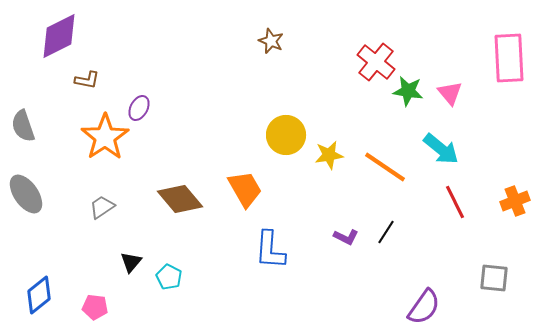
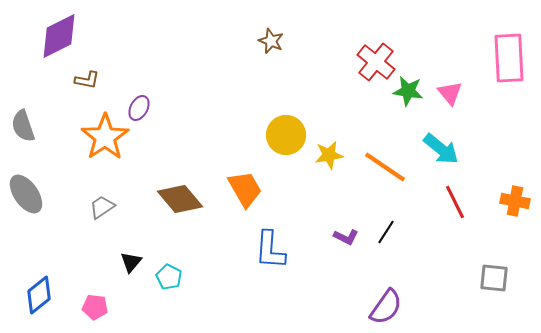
orange cross: rotated 32 degrees clockwise
purple semicircle: moved 38 px left
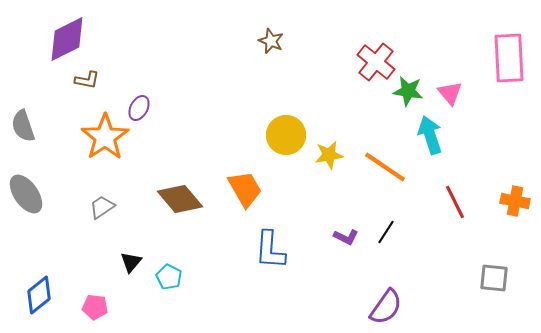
purple diamond: moved 8 px right, 3 px down
cyan arrow: moved 11 px left, 14 px up; rotated 147 degrees counterclockwise
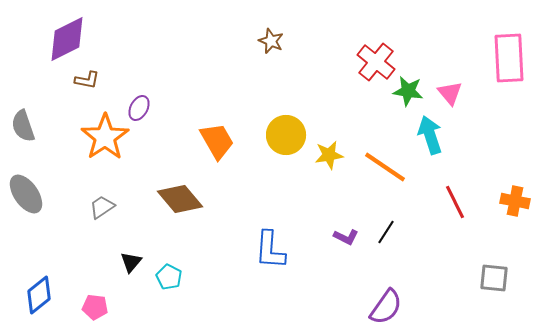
orange trapezoid: moved 28 px left, 48 px up
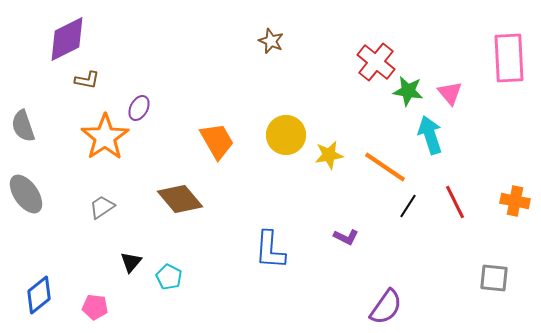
black line: moved 22 px right, 26 px up
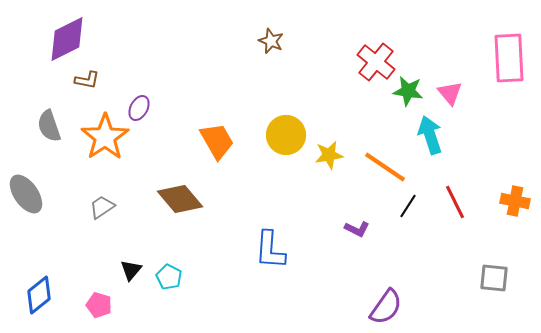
gray semicircle: moved 26 px right
purple L-shape: moved 11 px right, 8 px up
black triangle: moved 8 px down
pink pentagon: moved 4 px right, 2 px up; rotated 10 degrees clockwise
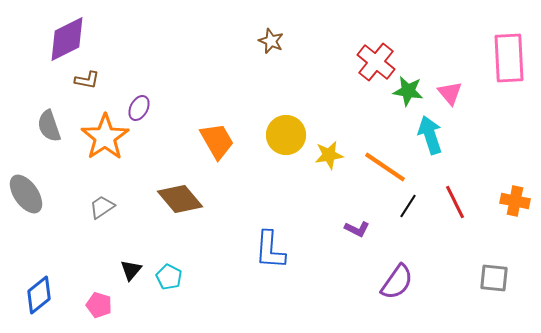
purple semicircle: moved 11 px right, 25 px up
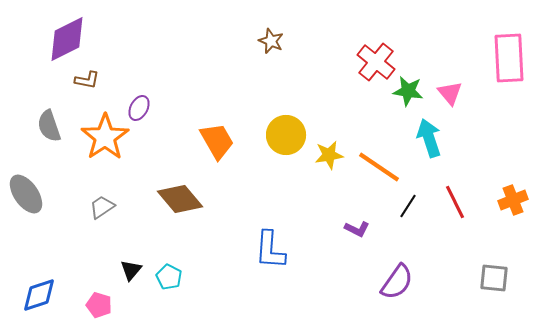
cyan arrow: moved 1 px left, 3 px down
orange line: moved 6 px left
orange cross: moved 2 px left, 1 px up; rotated 32 degrees counterclockwise
blue diamond: rotated 21 degrees clockwise
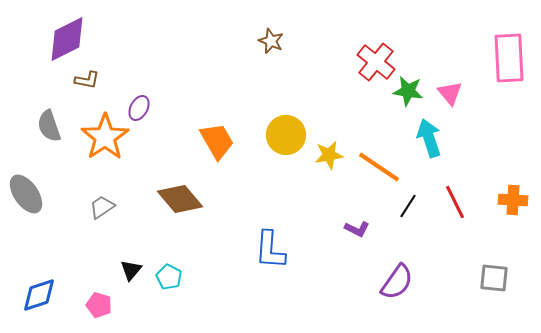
orange cross: rotated 24 degrees clockwise
